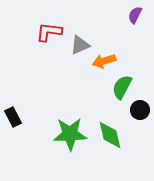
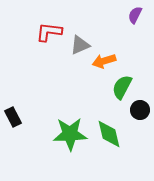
green diamond: moved 1 px left, 1 px up
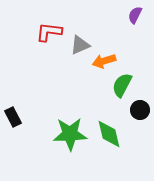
green semicircle: moved 2 px up
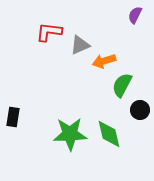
black rectangle: rotated 36 degrees clockwise
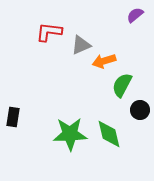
purple semicircle: rotated 24 degrees clockwise
gray triangle: moved 1 px right
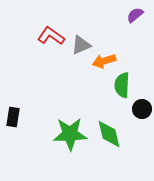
red L-shape: moved 2 px right, 4 px down; rotated 28 degrees clockwise
green semicircle: rotated 25 degrees counterclockwise
black circle: moved 2 px right, 1 px up
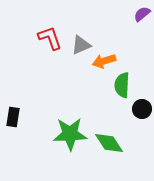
purple semicircle: moved 7 px right, 1 px up
red L-shape: moved 1 px left, 2 px down; rotated 36 degrees clockwise
green diamond: moved 9 px down; rotated 20 degrees counterclockwise
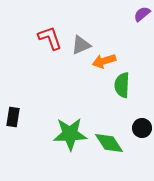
black circle: moved 19 px down
